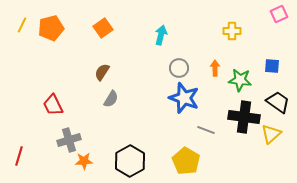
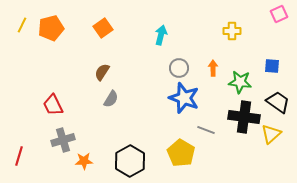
orange arrow: moved 2 px left
green star: moved 2 px down
gray cross: moved 6 px left
yellow pentagon: moved 5 px left, 8 px up
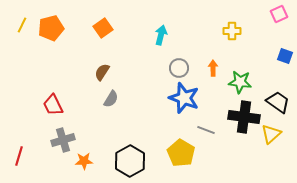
blue square: moved 13 px right, 10 px up; rotated 14 degrees clockwise
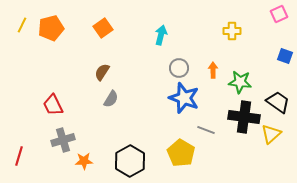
orange arrow: moved 2 px down
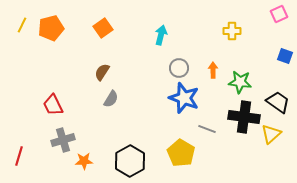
gray line: moved 1 px right, 1 px up
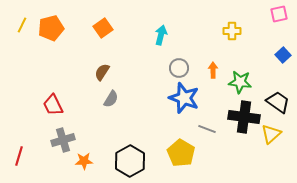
pink square: rotated 12 degrees clockwise
blue square: moved 2 px left, 1 px up; rotated 28 degrees clockwise
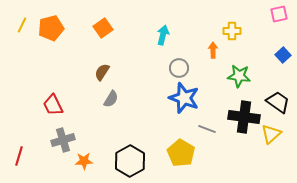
cyan arrow: moved 2 px right
orange arrow: moved 20 px up
green star: moved 1 px left, 6 px up
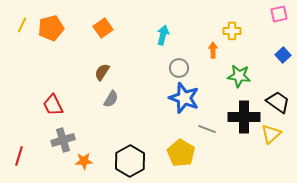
black cross: rotated 8 degrees counterclockwise
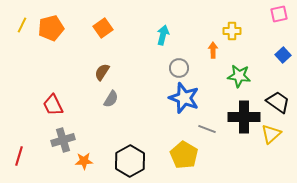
yellow pentagon: moved 3 px right, 2 px down
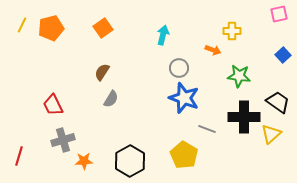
orange arrow: rotated 112 degrees clockwise
